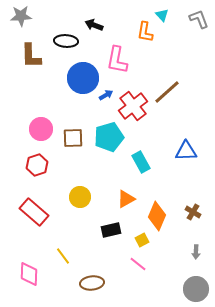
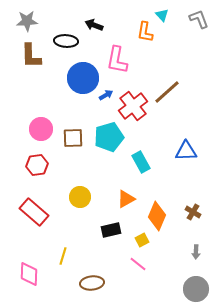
gray star: moved 6 px right, 5 px down
red hexagon: rotated 10 degrees clockwise
yellow line: rotated 54 degrees clockwise
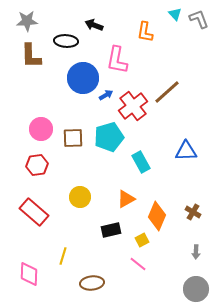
cyan triangle: moved 13 px right, 1 px up
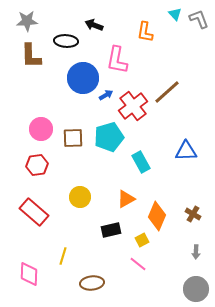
brown cross: moved 2 px down
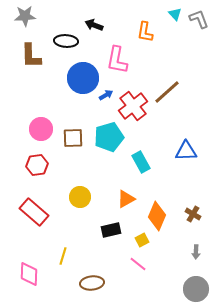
gray star: moved 2 px left, 5 px up
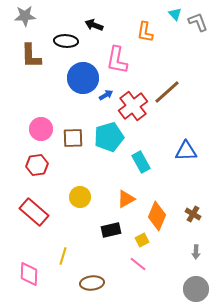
gray L-shape: moved 1 px left, 3 px down
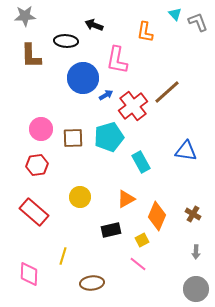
blue triangle: rotated 10 degrees clockwise
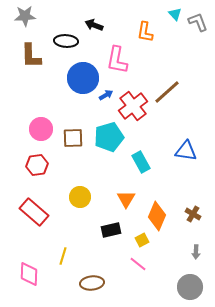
orange triangle: rotated 30 degrees counterclockwise
gray circle: moved 6 px left, 2 px up
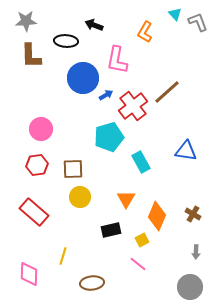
gray star: moved 1 px right, 5 px down
orange L-shape: rotated 20 degrees clockwise
brown square: moved 31 px down
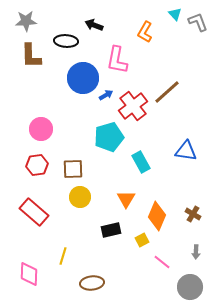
pink line: moved 24 px right, 2 px up
